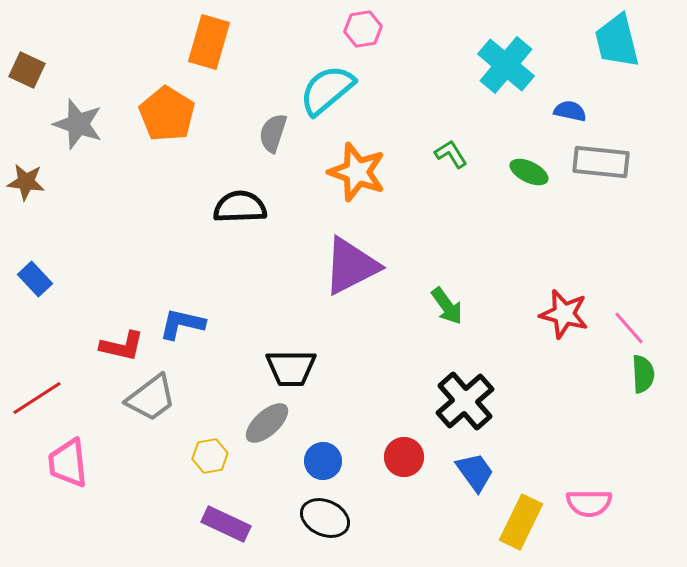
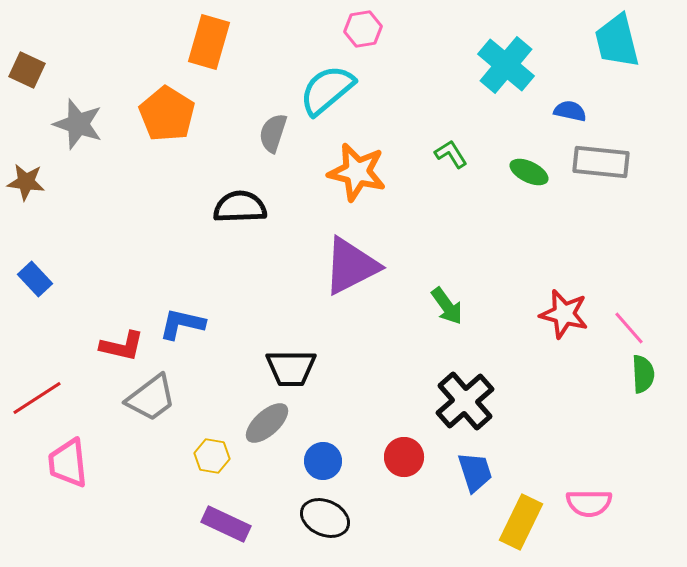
orange star: rotated 6 degrees counterclockwise
yellow hexagon: moved 2 px right; rotated 20 degrees clockwise
blue trapezoid: rotated 18 degrees clockwise
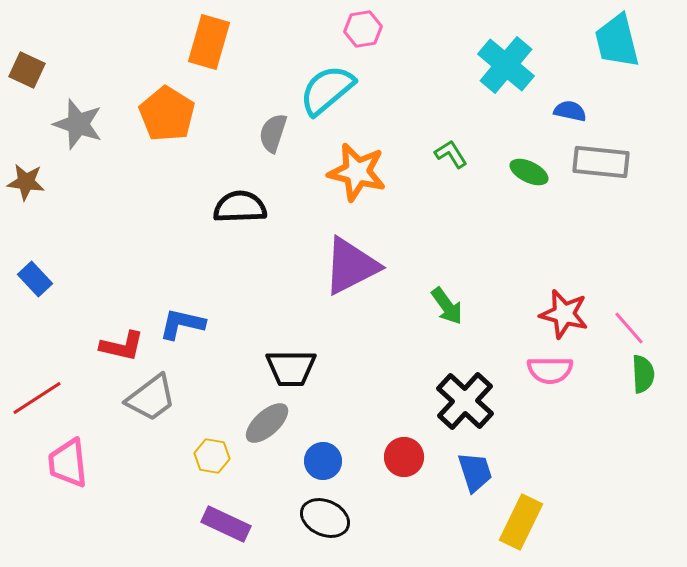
black cross: rotated 6 degrees counterclockwise
pink semicircle: moved 39 px left, 133 px up
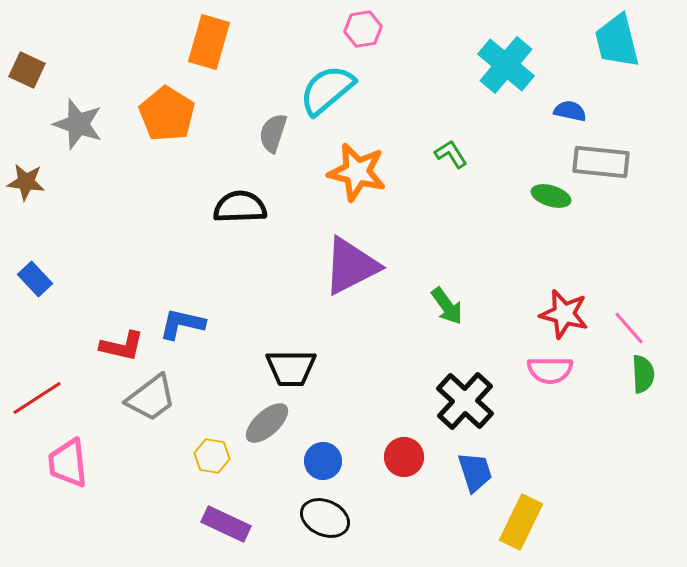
green ellipse: moved 22 px right, 24 px down; rotated 9 degrees counterclockwise
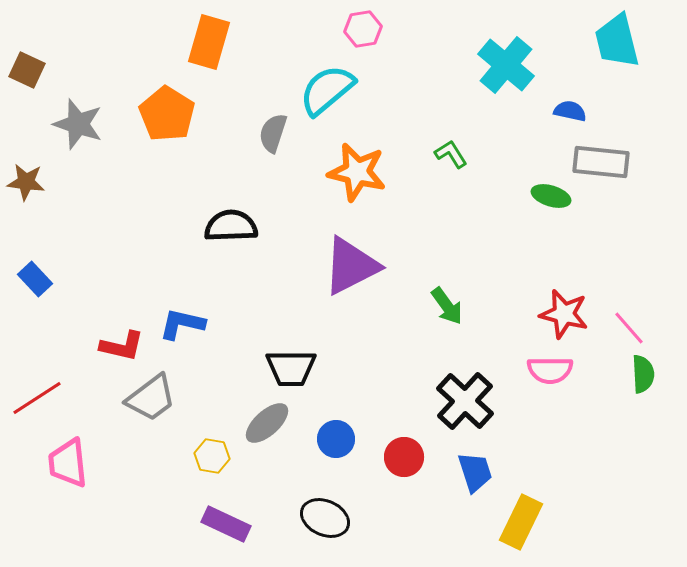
black semicircle: moved 9 px left, 19 px down
blue circle: moved 13 px right, 22 px up
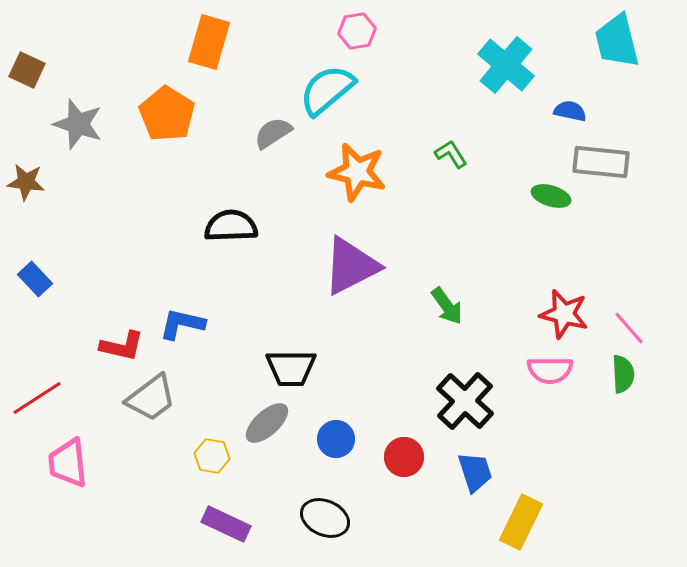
pink hexagon: moved 6 px left, 2 px down
gray semicircle: rotated 39 degrees clockwise
green semicircle: moved 20 px left
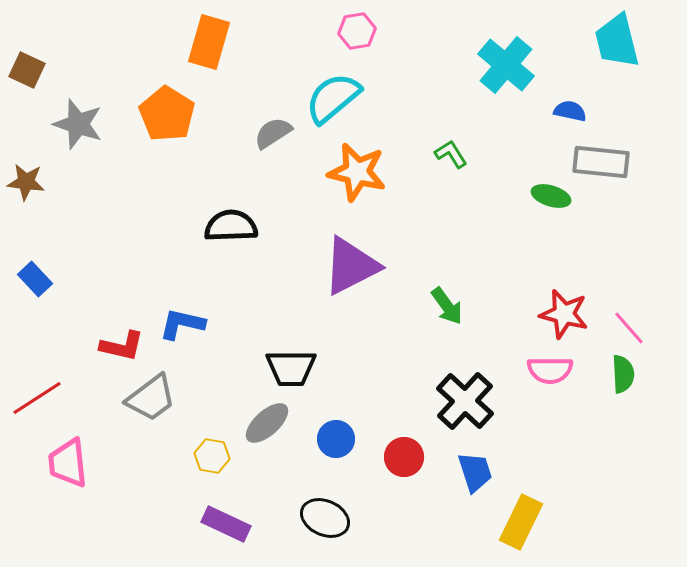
cyan semicircle: moved 6 px right, 8 px down
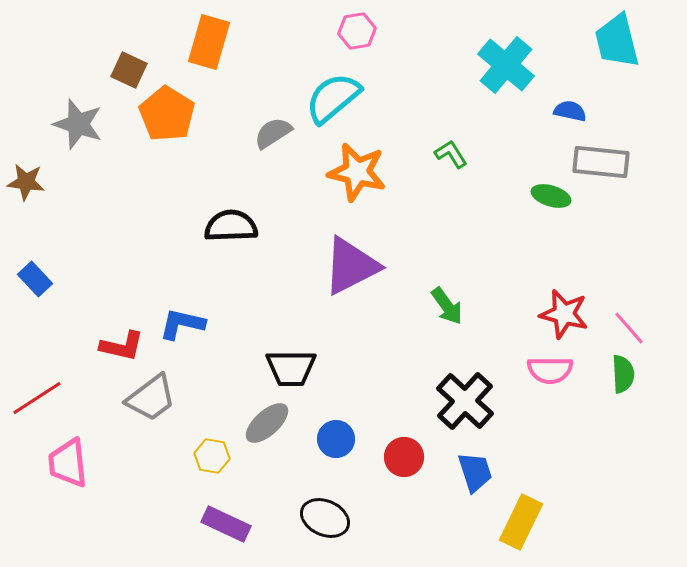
brown square: moved 102 px right
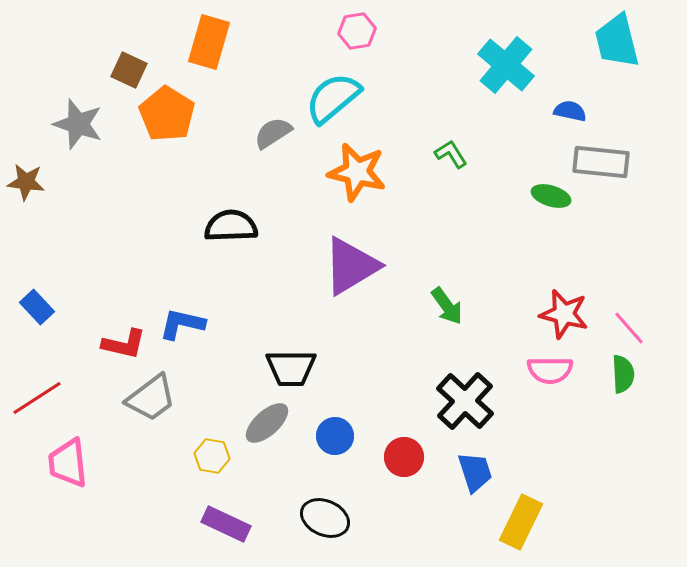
purple triangle: rotated 4 degrees counterclockwise
blue rectangle: moved 2 px right, 28 px down
red L-shape: moved 2 px right, 2 px up
blue circle: moved 1 px left, 3 px up
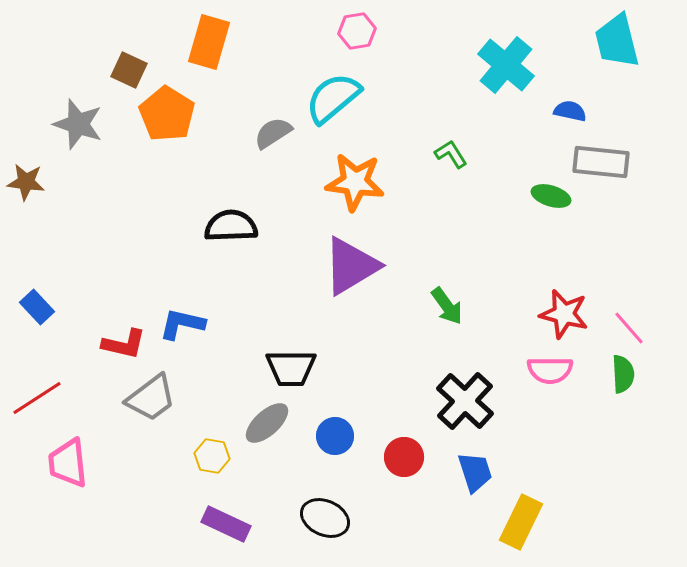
orange star: moved 2 px left, 10 px down; rotated 6 degrees counterclockwise
